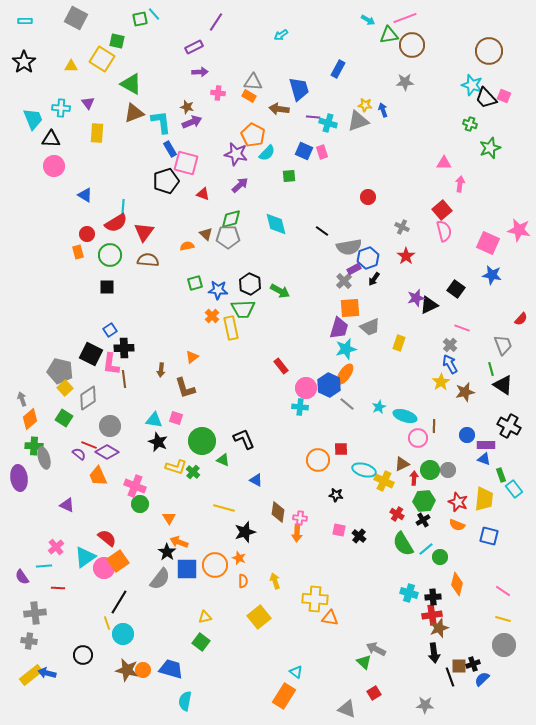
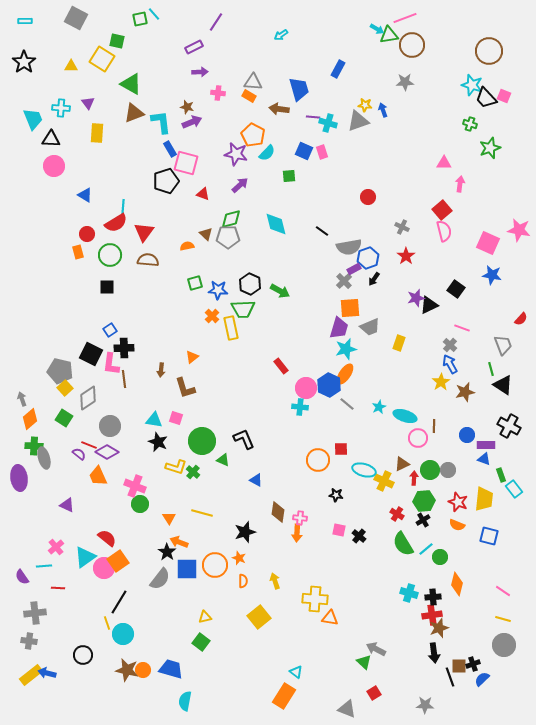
cyan arrow at (368, 20): moved 9 px right, 9 px down
yellow line at (224, 508): moved 22 px left, 5 px down
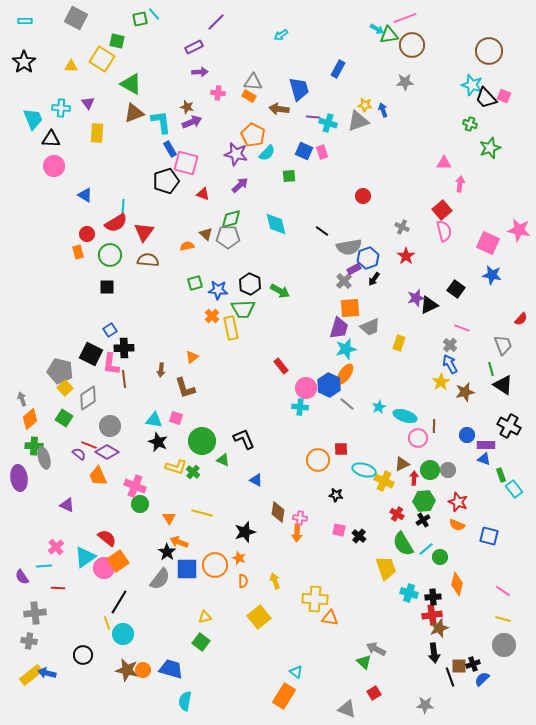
purple line at (216, 22): rotated 12 degrees clockwise
red circle at (368, 197): moved 5 px left, 1 px up
yellow trapezoid at (484, 499): moved 98 px left, 69 px down; rotated 25 degrees counterclockwise
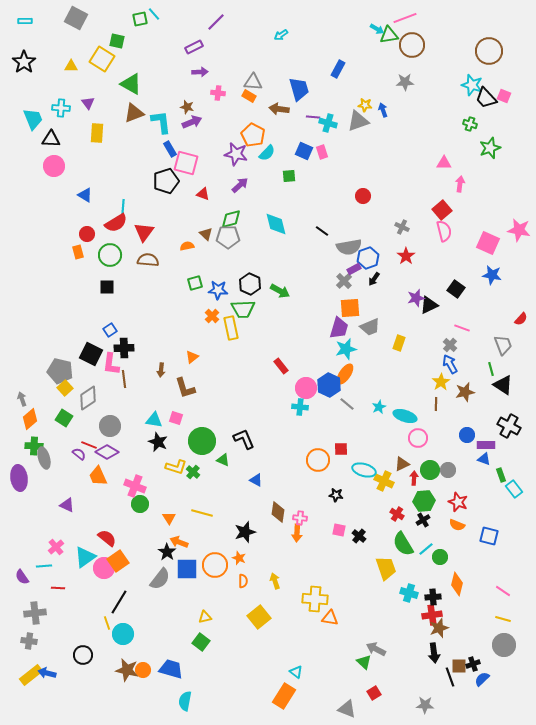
brown line at (434, 426): moved 2 px right, 22 px up
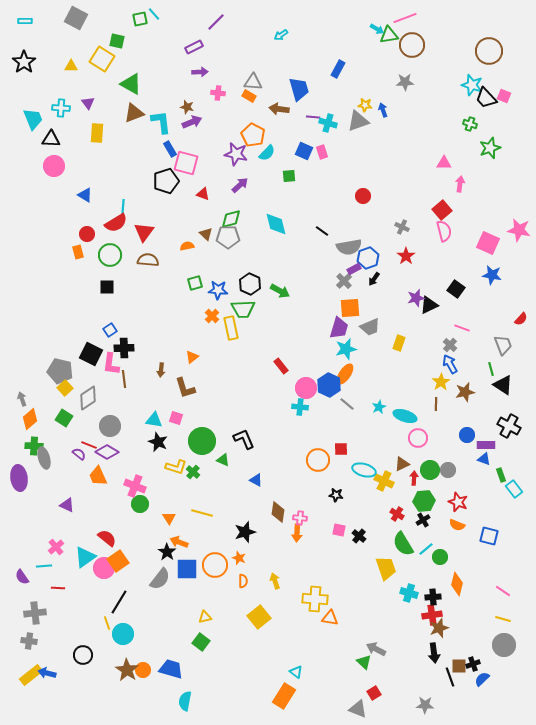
brown star at (127, 670): rotated 20 degrees clockwise
gray triangle at (347, 709): moved 11 px right
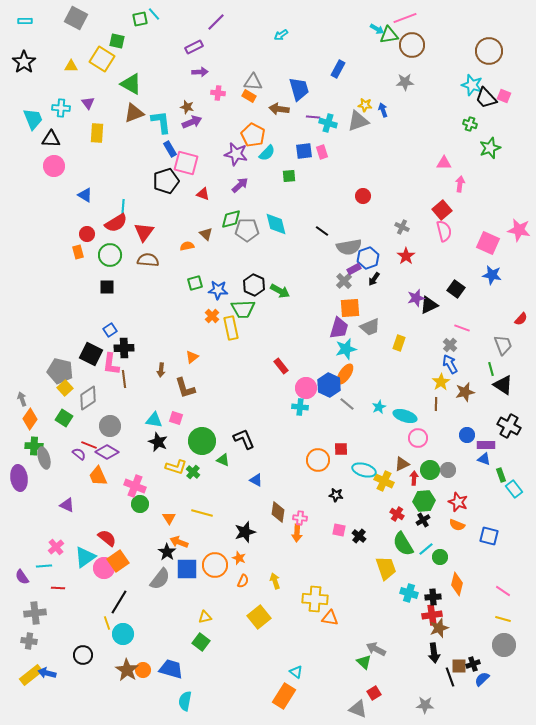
blue square at (304, 151): rotated 30 degrees counterclockwise
gray pentagon at (228, 237): moved 19 px right, 7 px up
black hexagon at (250, 284): moved 4 px right, 1 px down
orange diamond at (30, 419): rotated 15 degrees counterclockwise
orange semicircle at (243, 581): rotated 24 degrees clockwise
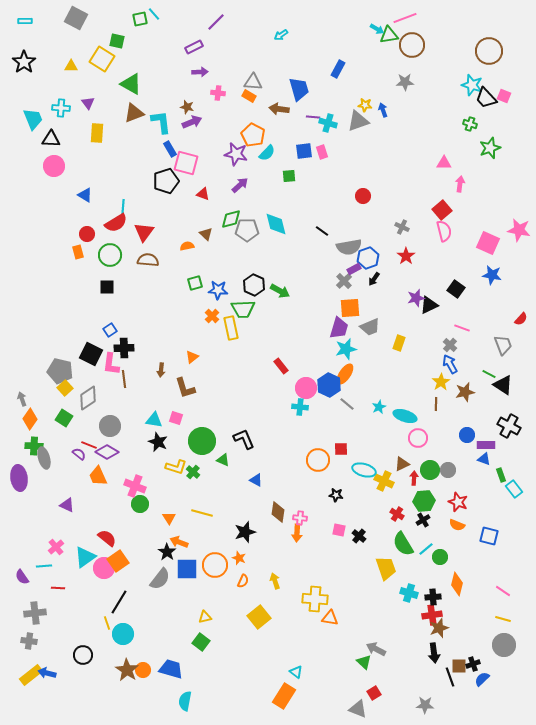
green line at (491, 369): moved 2 px left, 5 px down; rotated 48 degrees counterclockwise
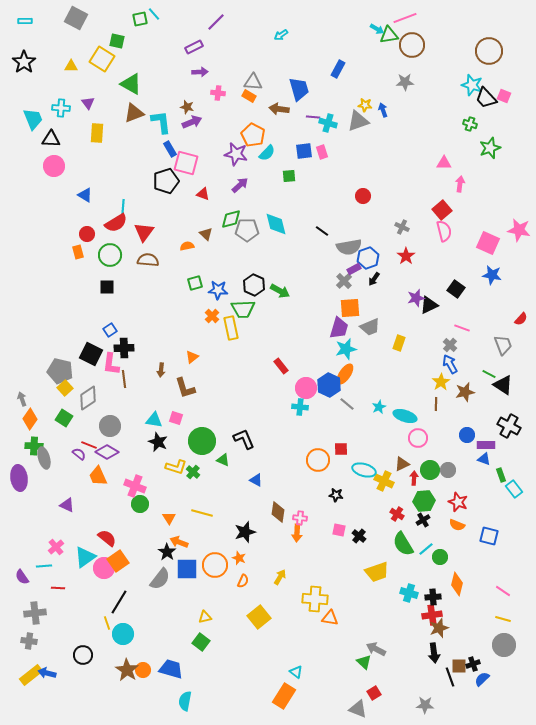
yellow trapezoid at (386, 568): moved 9 px left, 4 px down; rotated 90 degrees clockwise
yellow arrow at (275, 581): moved 5 px right, 4 px up; rotated 49 degrees clockwise
